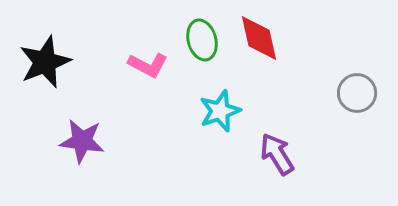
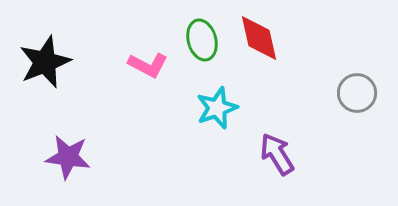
cyan star: moved 3 px left, 3 px up
purple star: moved 14 px left, 16 px down
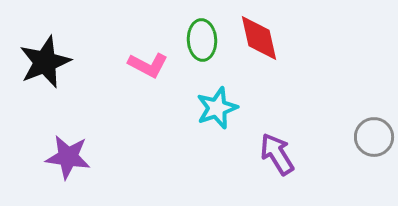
green ellipse: rotated 12 degrees clockwise
gray circle: moved 17 px right, 44 px down
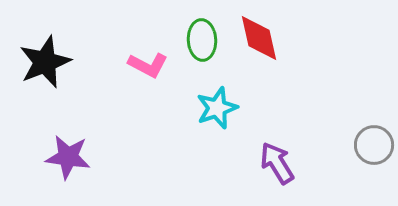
gray circle: moved 8 px down
purple arrow: moved 9 px down
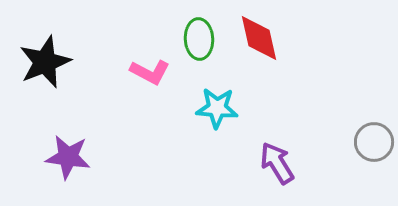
green ellipse: moved 3 px left, 1 px up
pink L-shape: moved 2 px right, 7 px down
cyan star: rotated 24 degrees clockwise
gray circle: moved 3 px up
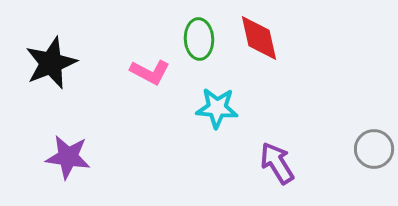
black star: moved 6 px right, 1 px down
gray circle: moved 7 px down
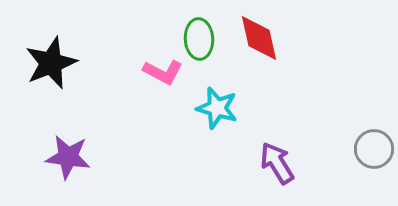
pink L-shape: moved 13 px right
cyan star: rotated 12 degrees clockwise
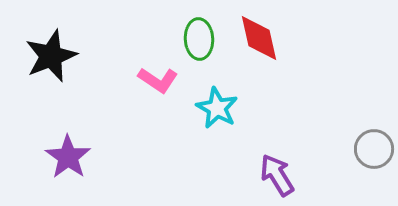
black star: moved 7 px up
pink L-shape: moved 5 px left, 8 px down; rotated 6 degrees clockwise
cyan star: rotated 12 degrees clockwise
purple star: rotated 27 degrees clockwise
purple arrow: moved 12 px down
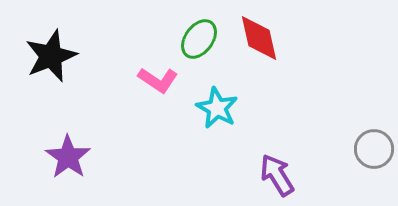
green ellipse: rotated 39 degrees clockwise
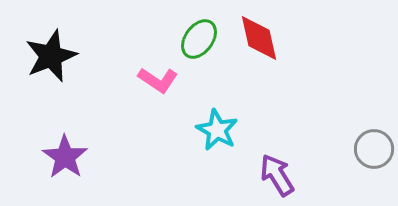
cyan star: moved 22 px down
purple star: moved 3 px left
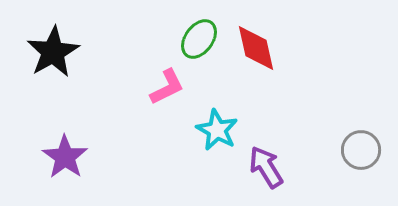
red diamond: moved 3 px left, 10 px down
black star: moved 2 px right, 4 px up; rotated 8 degrees counterclockwise
pink L-shape: moved 9 px right, 7 px down; rotated 60 degrees counterclockwise
gray circle: moved 13 px left, 1 px down
purple arrow: moved 11 px left, 8 px up
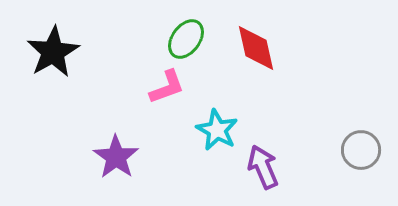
green ellipse: moved 13 px left
pink L-shape: rotated 6 degrees clockwise
purple star: moved 51 px right
purple arrow: moved 3 px left; rotated 9 degrees clockwise
